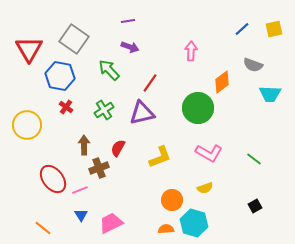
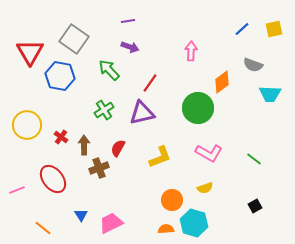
red triangle: moved 1 px right, 3 px down
red cross: moved 5 px left, 30 px down
pink line: moved 63 px left
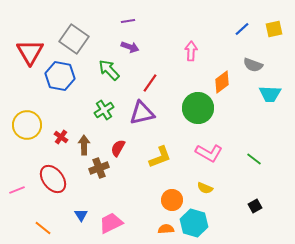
yellow semicircle: rotated 42 degrees clockwise
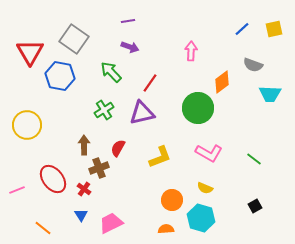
green arrow: moved 2 px right, 2 px down
red cross: moved 23 px right, 52 px down
cyan hexagon: moved 7 px right, 5 px up
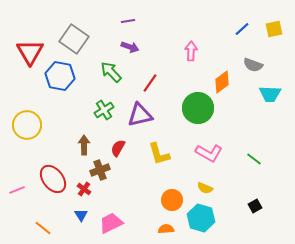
purple triangle: moved 2 px left, 2 px down
yellow L-shape: moved 1 px left, 3 px up; rotated 95 degrees clockwise
brown cross: moved 1 px right, 2 px down
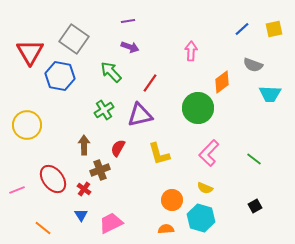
pink L-shape: rotated 104 degrees clockwise
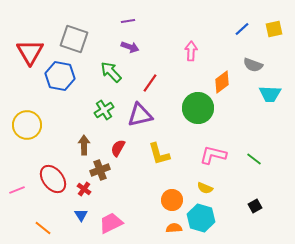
gray square: rotated 16 degrees counterclockwise
pink L-shape: moved 4 px right, 2 px down; rotated 60 degrees clockwise
orange semicircle: moved 8 px right, 1 px up
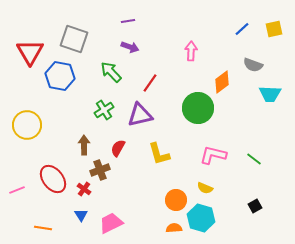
orange circle: moved 4 px right
orange line: rotated 30 degrees counterclockwise
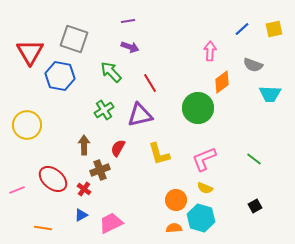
pink arrow: moved 19 px right
red line: rotated 66 degrees counterclockwise
pink L-shape: moved 9 px left, 4 px down; rotated 36 degrees counterclockwise
red ellipse: rotated 12 degrees counterclockwise
blue triangle: rotated 32 degrees clockwise
